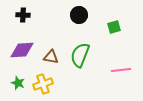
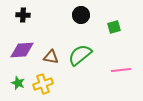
black circle: moved 2 px right
green semicircle: rotated 30 degrees clockwise
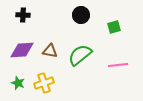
brown triangle: moved 1 px left, 6 px up
pink line: moved 3 px left, 5 px up
yellow cross: moved 1 px right, 1 px up
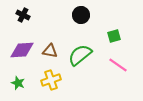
black cross: rotated 24 degrees clockwise
green square: moved 9 px down
pink line: rotated 42 degrees clockwise
yellow cross: moved 7 px right, 3 px up
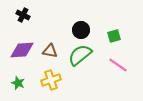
black circle: moved 15 px down
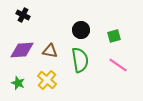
green semicircle: moved 5 px down; rotated 120 degrees clockwise
yellow cross: moved 4 px left; rotated 30 degrees counterclockwise
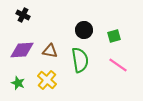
black circle: moved 3 px right
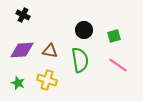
yellow cross: rotated 24 degrees counterclockwise
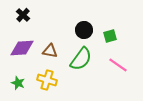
black cross: rotated 16 degrees clockwise
green square: moved 4 px left
purple diamond: moved 2 px up
green semicircle: moved 1 px right, 1 px up; rotated 45 degrees clockwise
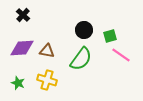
brown triangle: moved 3 px left
pink line: moved 3 px right, 10 px up
